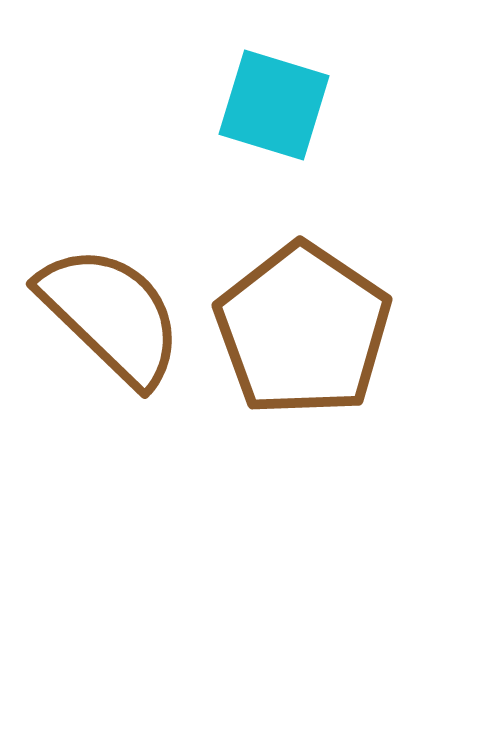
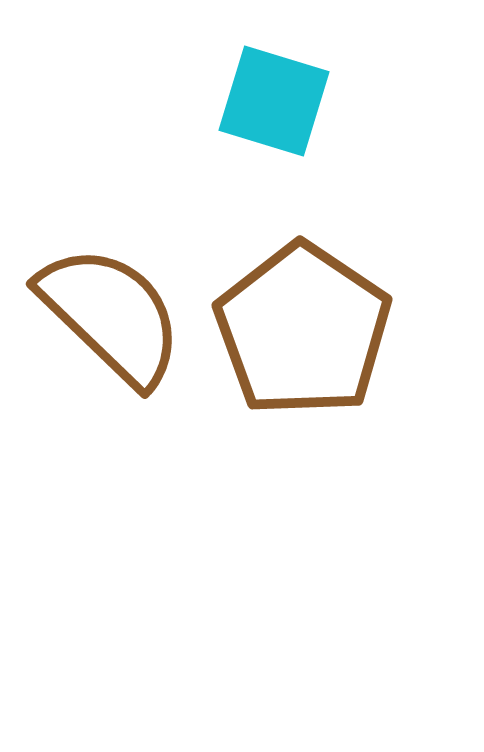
cyan square: moved 4 px up
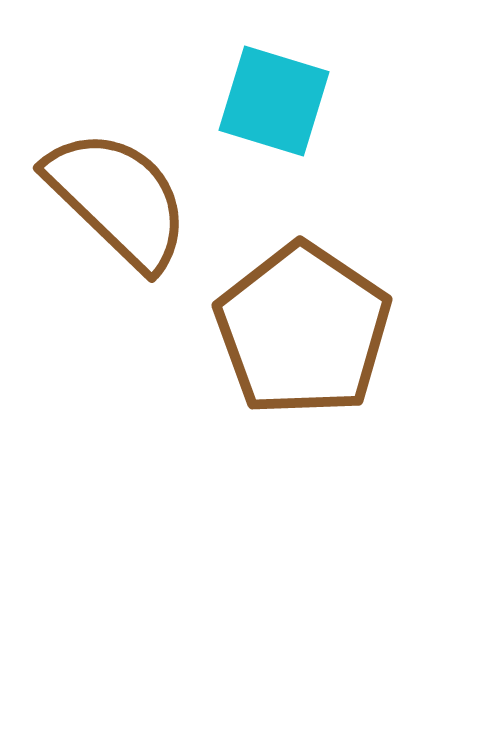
brown semicircle: moved 7 px right, 116 px up
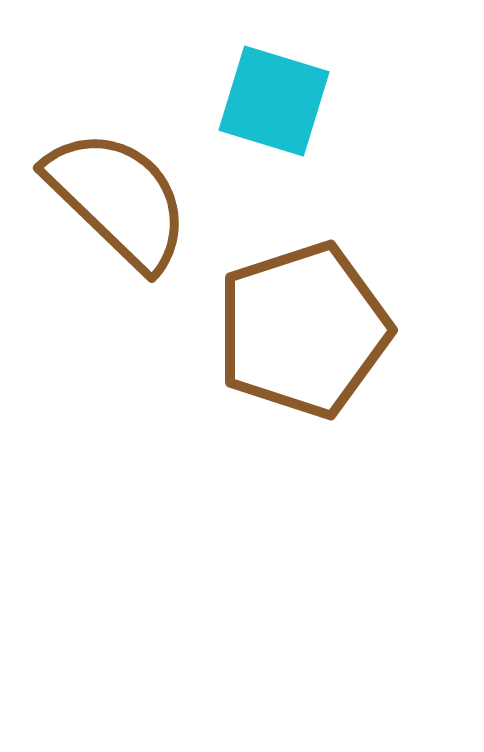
brown pentagon: rotated 20 degrees clockwise
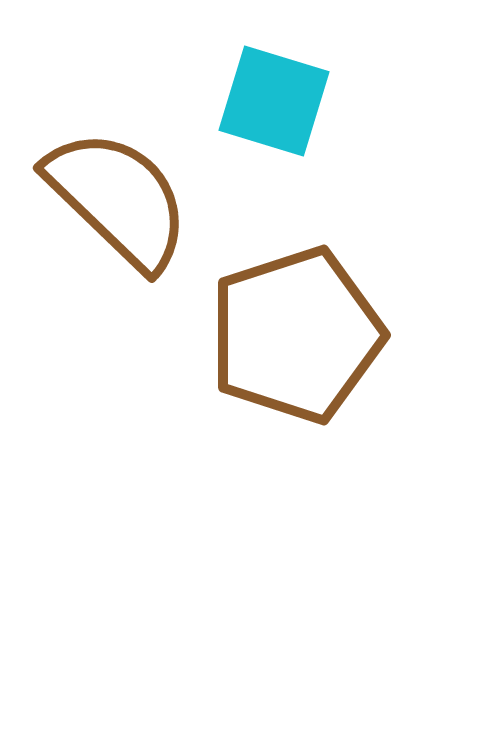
brown pentagon: moved 7 px left, 5 px down
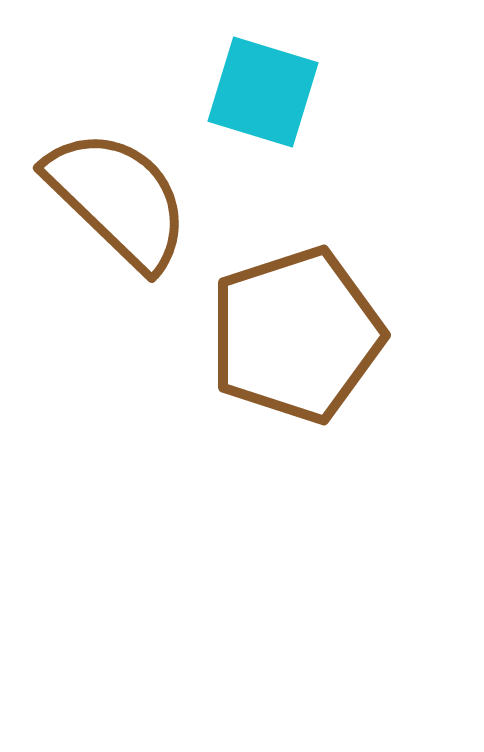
cyan square: moved 11 px left, 9 px up
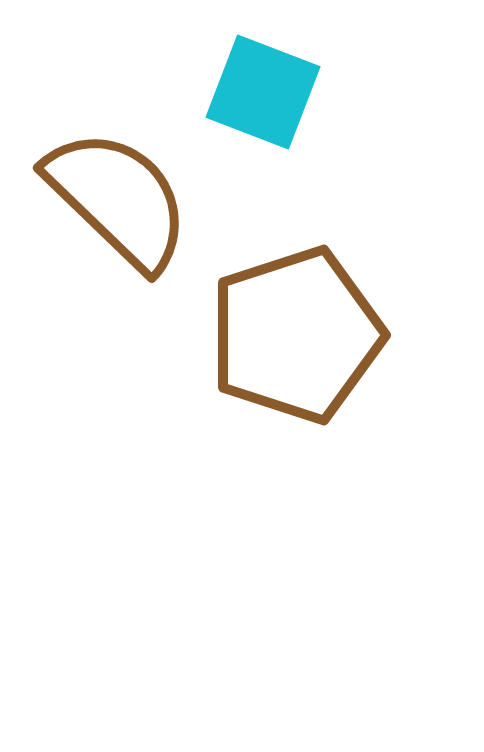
cyan square: rotated 4 degrees clockwise
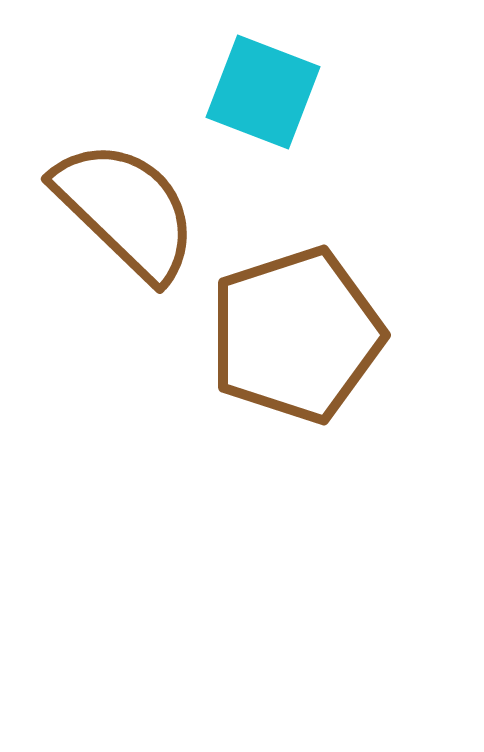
brown semicircle: moved 8 px right, 11 px down
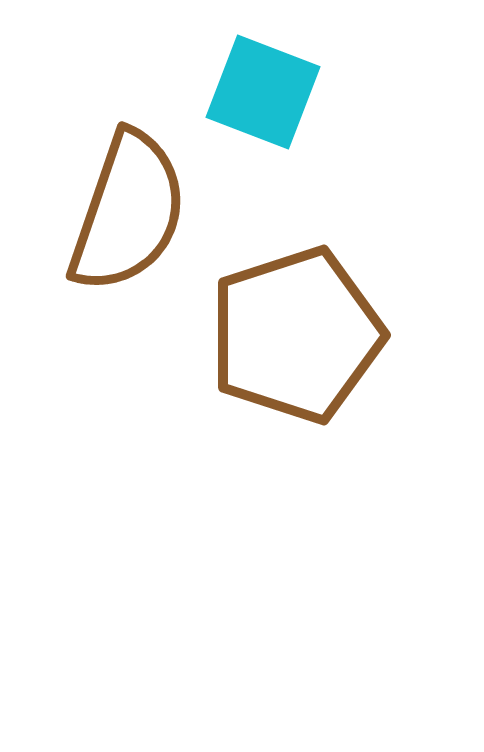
brown semicircle: moved 2 px right, 2 px down; rotated 65 degrees clockwise
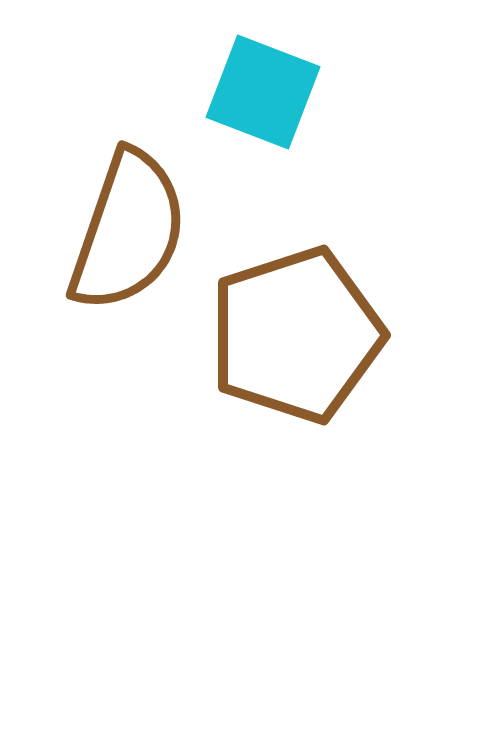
brown semicircle: moved 19 px down
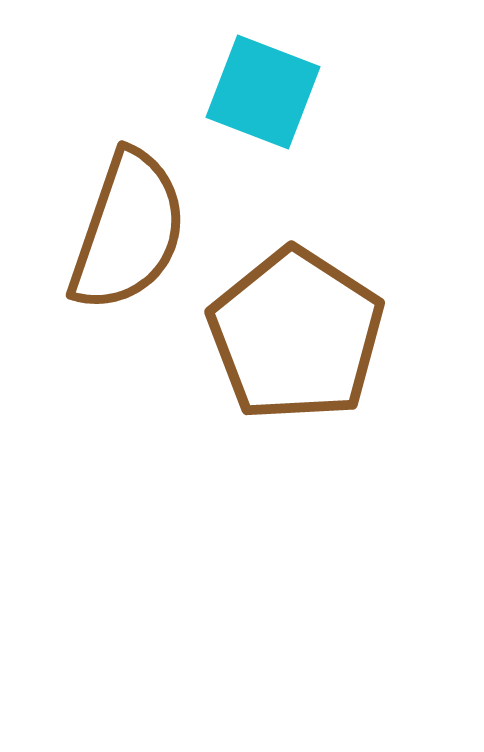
brown pentagon: rotated 21 degrees counterclockwise
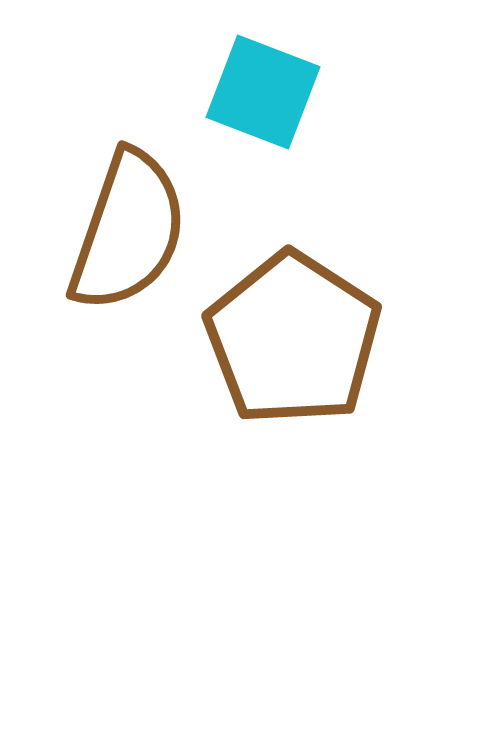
brown pentagon: moved 3 px left, 4 px down
